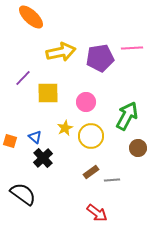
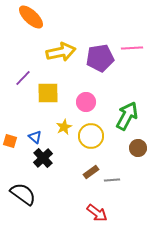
yellow star: moved 1 px left, 1 px up
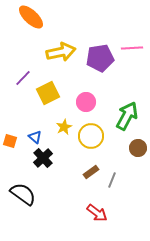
yellow square: rotated 25 degrees counterclockwise
gray line: rotated 63 degrees counterclockwise
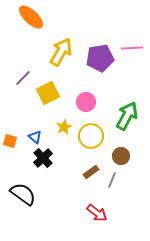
yellow arrow: rotated 48 degrees counterclockwise
brown circle: moved 17 px left, 8 px down
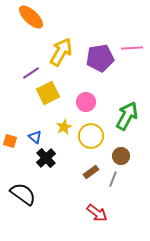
purple line: moved 8 px right, 5 px up; rotated 12 degrees clockwise
black cross: moved 3 px right
gray line: moved 1 px right, 1 px up
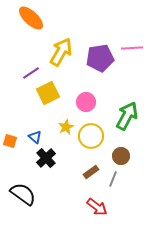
orange ellipse: moved 1 px down
yellow star: moved 2 px right
red arrow: moved 6 px up
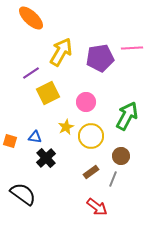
blue triangle: rotated 32 degrees counterclockwise
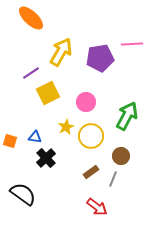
pink line: moved 4 px up
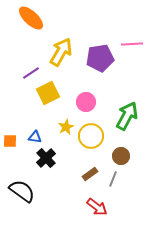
orange square: rotated 16 degrees counterclockwise
brown rectangle: moved 1 px left, 2 px down
black semicircle: moved 1 px left, 3 px up
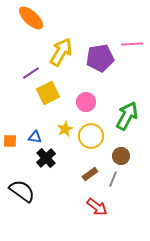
yellow star: moved 1 px left, 2 px down
